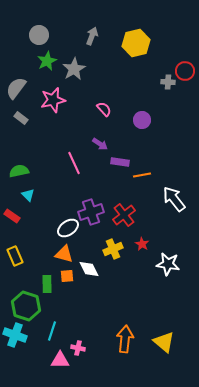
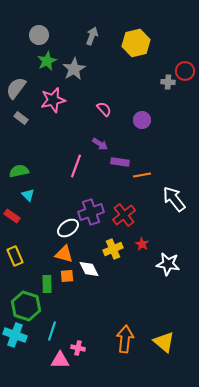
pink line: moved 2 px right, 3 px down; rotated 45 degrees clockwise
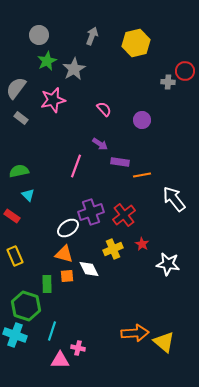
orange arrow: moved 10 px right, 6 px up; rotated 80 degrees clockwise
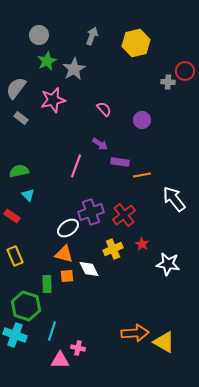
yellow triangle: rotated 10 degrees counterclockwise
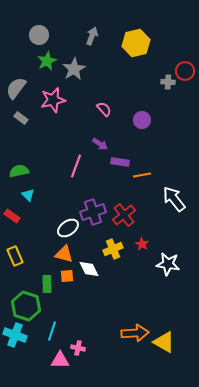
purple cross: moved 2 px right
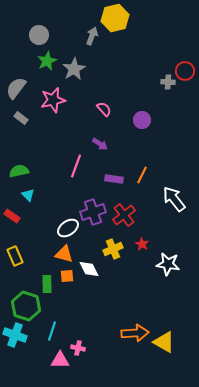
yellow hexagon: moved 21 px left, 25 px up
purple rectangle: moved 6 px left, 17 px down
orange line: rotated 54 degrees counterclockwise
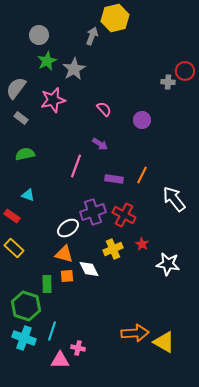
green semicircle: moved 6 px right, 17 px up
cyan triangle: rotated 24 degrees counterclockwise
red cross: rotated 25 degrees counterclockwise
yellow rectangle: moved 1 px left, 8 px up; rotated 24 degrees counterclockwise
cyan cross: moved 9 px right, 3 px down
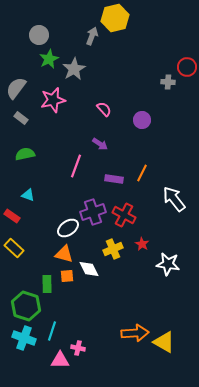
green star: moved 2 px right, 2 px up
red circle: moved 2 px right, 4 px up
orange line: moved 2 px up
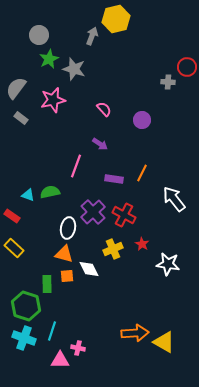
yellow hexagon: moved 1 px right, 1 px down
gray star: rotated 25 degrees counterclockwise
green semicircle: moved 25 px right, 38 px down
purple cross: rotated 25 degrees counterclockwise
white ellipse: rotated 45 degrees counterclockwise
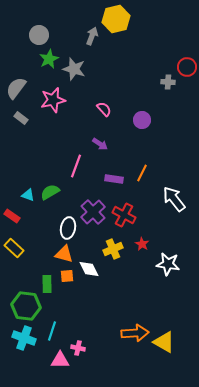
green semicircle: rotated 18 degrees counterclockwise
green hexagon: rotated 12 degrees counterclockwise
